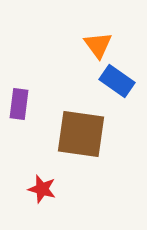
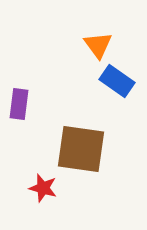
brown square: moved 15 px down
red star: moved 1 px right, 1 px up
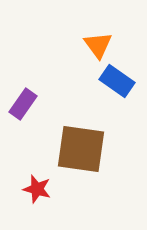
purple rectangle: moved 4 px right; rotated 28 degrees clockwise
red star: moved 6 px left, 1 px down
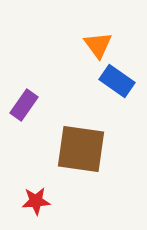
purple rectangle: moved 1 px right, 1 px down
red star: moved 1 px left, 12 px down; rotated 20 degrees counterclockwise
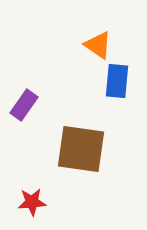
orange triangle: rotated 20 degrees counterclockwise
blue rectangle: rotated 60 degrees clockwise
red star: moved 4 px left, 1 px down
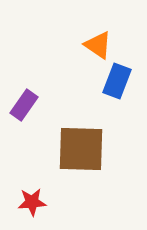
blue rectangle: rotated 16 degrees clockwise
brown square: rotated 6 degrees counterclockwise
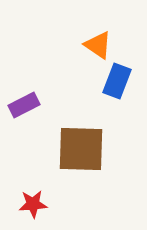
purple rectangle: rotated 28 degrees clockwise
red star: moved 1 px right, 2 px down
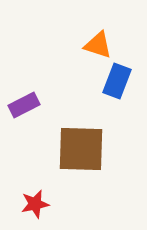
orange triangle: rotated 16 degrees counterclockwise
red star: moved 2 px right; rotated 8 degrees counterclockwise
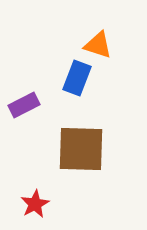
blue rectangle: moved 40 px left, 3 px up
red star: rotated 16 degrees counterclockwise
